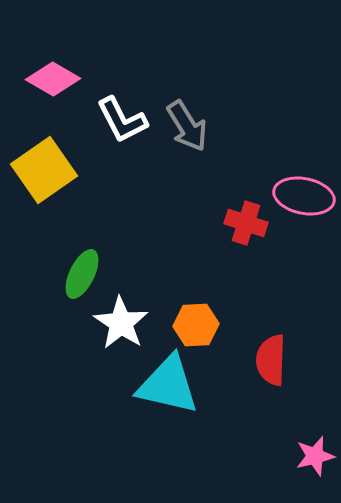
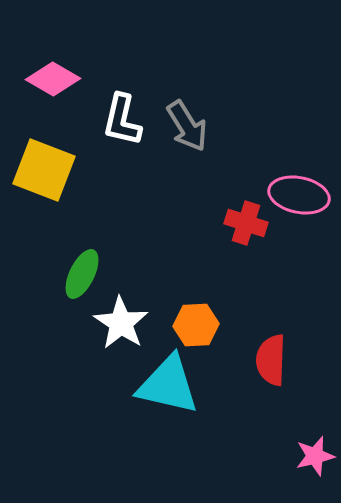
white L-shape: rotated 40 degrees clockwise
yellow square: rotated 34 degrees counterclockwise
pink ellipse: moved 5 px left, 1 px up
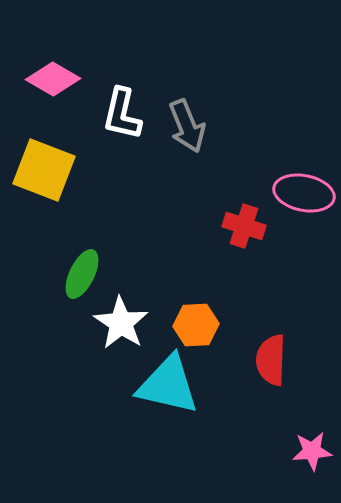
white L-shape: moved 6 px up
gray arrow: rotated 10 degrees clockwise
pink ellipse: moved 5 px right, 2 px up
red cross: moved 2 px left, 3 px down
pink star: moved 3 px left, 5 px up; rotated 9 degrees clockwise
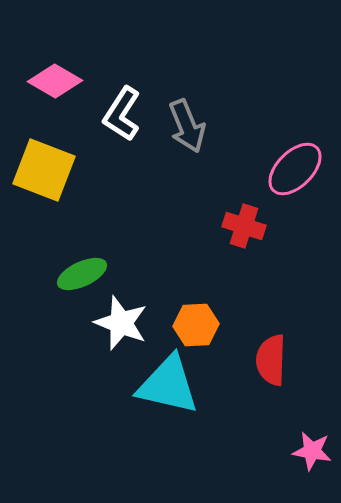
pink diamond: moved 2 px right, 2 px down
white L-shape: rotated 20 degrees clockwise
pink ellipse: moved 9 px left, 24 px up; rotated 56 degrees counterclockwise
green ellipse: rotated 39 degrees clockwise
white star: rotated 12 degrees counterclockwise
pink star: rotated 15 degrees clockwise
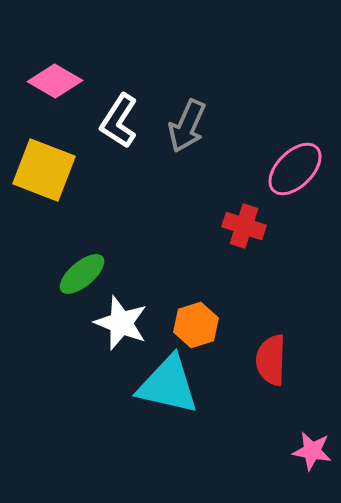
white L-shape: moved 3 px left, 7 px down
gray arrow: rotated 46 degrees clockwise
green ellipse: rotated 15 degrees counterclockwise
orange hexagon: rotated 15 degrees counterclockwise
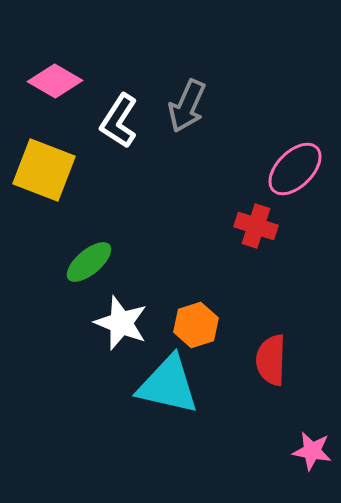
gray arrow: moved 20 px up
red cross: moved 12 px right
green ellipse: moved 7 px right, 12 px up
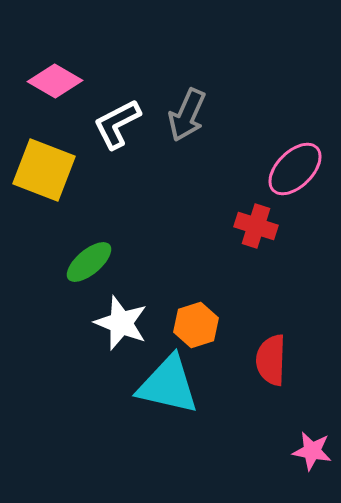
gray arrow: moved 9 px down
white L-shape: moved 2 px left, 3 px down; rotated 30 degrees clockwise
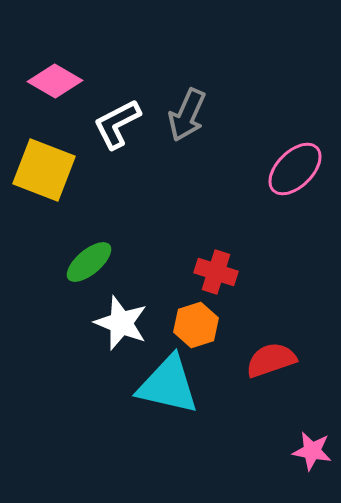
red cross: moved 40 px left, 46 px down
red semicircle: rotated 69 degrees clockwise
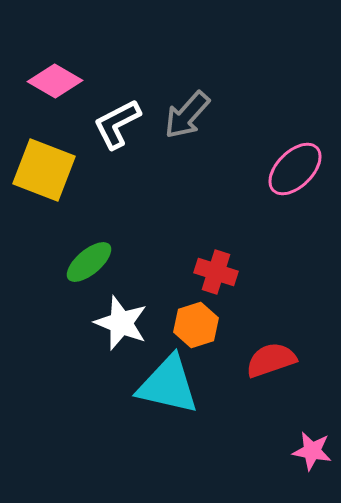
gray arrow: rotated 18 degrees clockwise
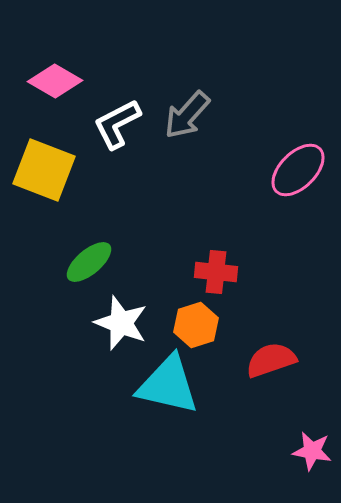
pink ellipse: moved 3 px right, 1 px down
red cross: rotated 12 degrees counterclockwise
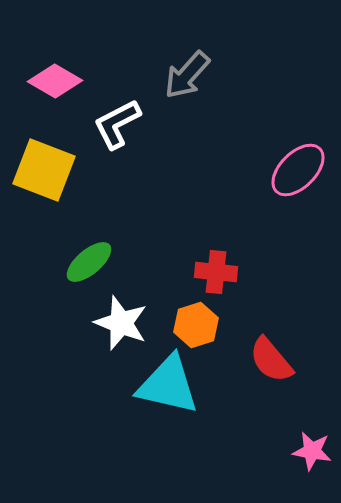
gray arrow: moved 40 px up
red semicircle: rotated 111 degrees counterclockwise
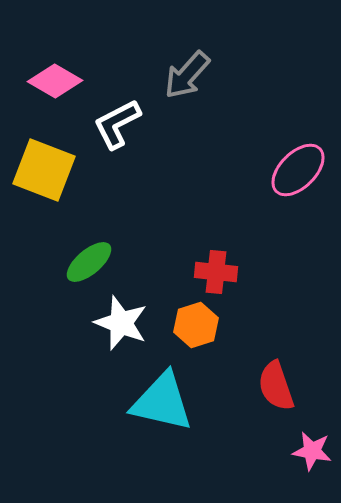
red semicircle: moved 5 px right, 26 px down; rotated 21 degrees clockwise
cyan triangle: moved 6 px left, 17 px down
